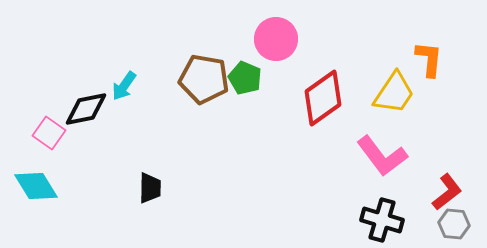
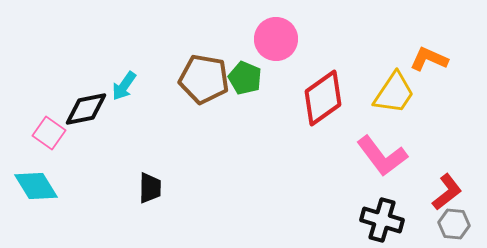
orange L-shape: rotated 72 degrees counterclockwise
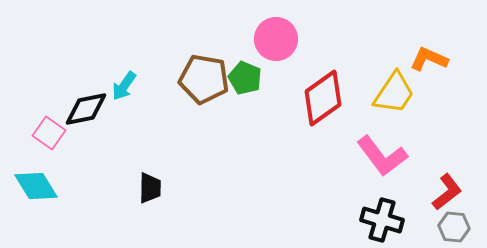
gray hexagon: moved 3 px down
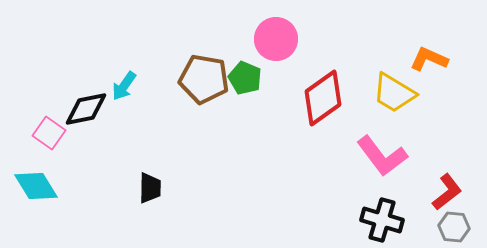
yellow trapezoid: rotated 87 degrees clockwise
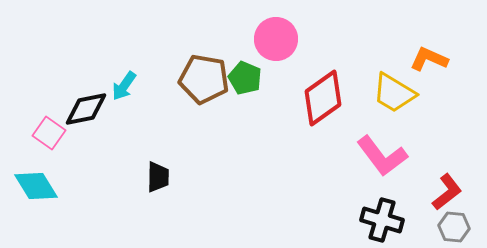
black trapezoid: moved 8 px right, 11 px up
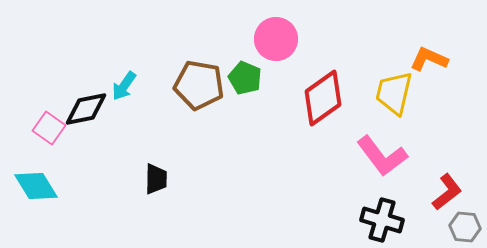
brown pentagon: moved 5 px left, 6 px down
yellow trapezoid: rotated 72 degrees clockwise
pink square: moved 5 px up
black trapezoid: moved 2 px left, 2 px down
gray hexagon: moved 11 px right
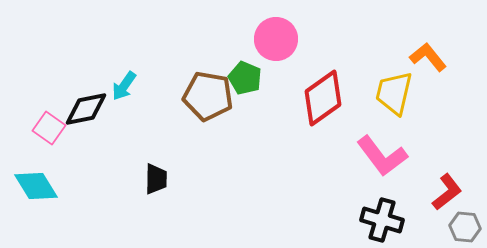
orange L-shape: moved 1 px left, 2 px up; rotated 27 degrees clockwise
brown pentagon: moved 9 px right, 11 px down
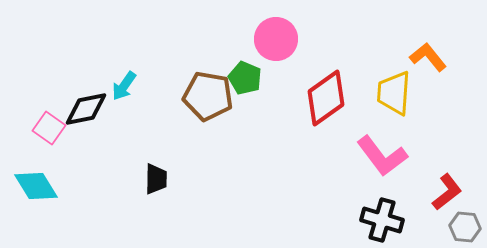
yellow trapezoid: rotated 9 degrees counterclockwise
red diamond: moved 3 px right
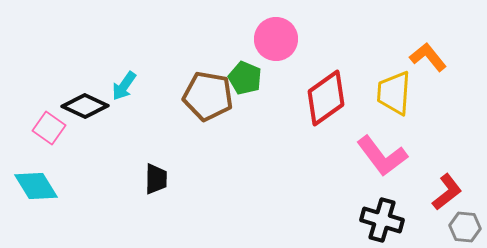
black diamond: moved 1 px left, 3 px up; rotated 36 degrees clockwise
